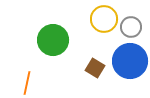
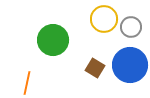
blue circle: moved 4 px down
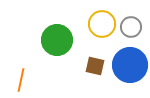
yellow circle: moved 2 px left, 5 px down
green circle: moved 4 px right
brown square: moved 2 px up; rotated 18 degrees counterclockwise
orange line: moved 6 px left, 3 px up
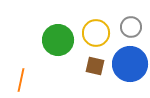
yellow circle: moved 6 px left, 9 px down
green circle: moved 1 px right
blue circle: moved 1 px up
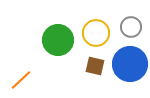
orange line: rotated 35 degrees clockwise
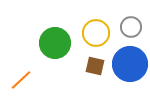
green circle: moved 3 px left, 3 px down
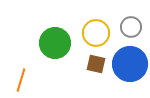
brown square: moved 1 px right, 2 px up
orange line: rotated 30 degrees counterclockwise
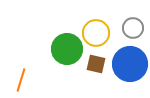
gray circle: moved 2 px right, 1 px down
green circle: moved 12 px right, 6 px down
